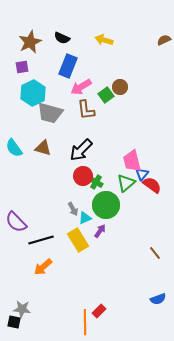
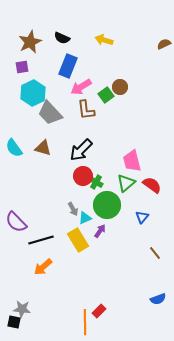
brown semicircle: moved 4 px down
gray trapezoid: rotated 32 degrees clockwise
blue triangle: moved 43 px down
green circle: moved 1 px right
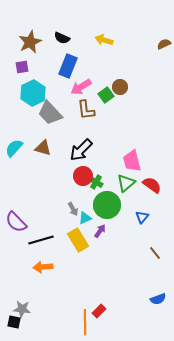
cyan semicircle: rotated 78 degrees clockwise
orange arrow: rotated 36 degrees clockwise
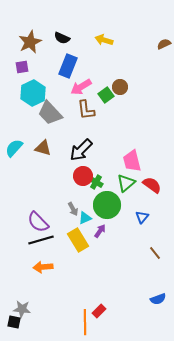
purple semicircle: moved 22 px right
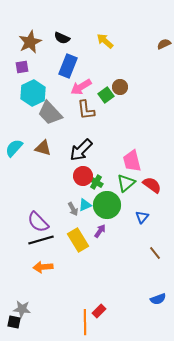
yellow arrow: moved 1 px right, 1 px down; rotated 24 degrees clockwise
cyan triangle: moved 13 px up
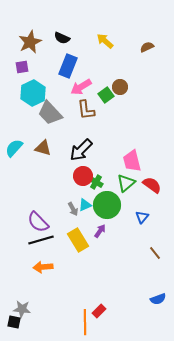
brown semicircle: moved 17 px left, 3 px down
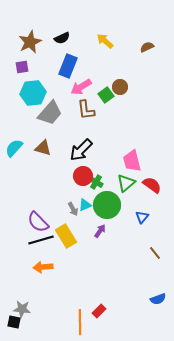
black semicircle: rotated 49 degrees counterclockwise
cyan hexagon: rotated 20 degrees clockwise
gray trapezoid: rotated 96 degrees counterclockwise
yellow rectangle: moved 12 px left, 4 px up
orange line: moved 5 px left
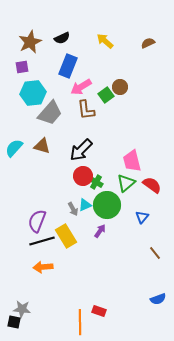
brown semicircle: moved 1 px right, 4 px up
brown triangle: moved 1 px left, 2 px up
purple semicircle: moved 1 px left, 1 px up; rotated 65 degrees clockwise
black line: moved 1 px right, 1 px down
red rectangle: rotated 64 degrees clockwise
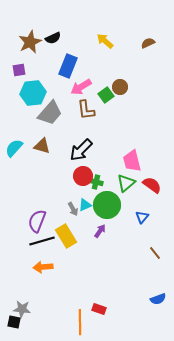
black semicircle: moved 9 px left
purple square: moved 3 px left, 3 px down
green cross: rotated 16 degrees counterclockwise
red rectangle: moved 2 px up
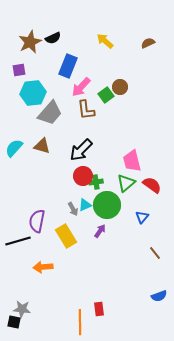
pink arrow: rotated 15 degrees counterclockwise
green cross: rotated 24 degrees counterclockwise
purple semicircle: rotated 10 degrees counterclockwise
black line: moved 24 px left
blue semicircle: moved 1 px right, 3 px up
red rectangle: rotated 64 degrees clockwise
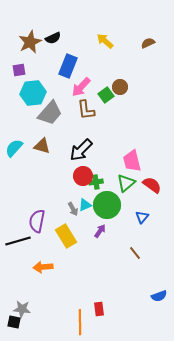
brown line: moved 20 px left
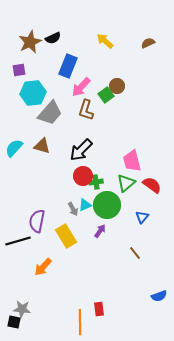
brown circle: moved 3 px left, 1 px up
brown L-shape: rotated 25 degrees clockwise
orange arrow: rotated 42 degrees counterclockwise
